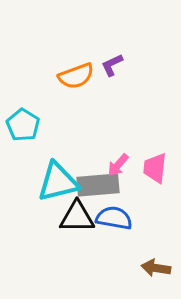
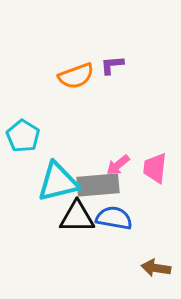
purple L-shape: rotated 20 degrees clockwise
cyan pentagon: moved 11 px down
pink arrow: rotated 10 degrees clockwise
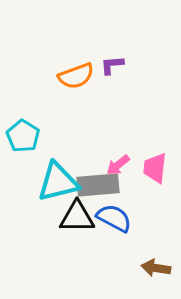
blue semicircle: rotated 18 degrees clockwise
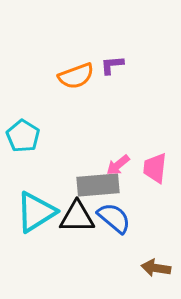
cyan triangle: moved 22 px left, 30 px down; rotated 18 degrees counterclockwise
blue semicircle: rotated 12 degrees clockwise
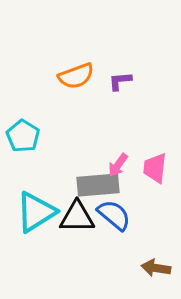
purple L-shape: moved 8 px right, 16 px down
pink arrow: rotated 15 degrees counterclockwise
blue semicircle: moved 3 px up
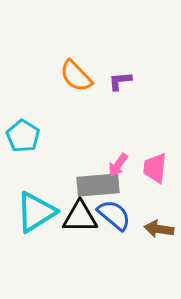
orange semicircle: rotated 66 degrees clockwise
black triangle: moved 3 px right
brown arrow: moved 3 px right, 39 px up
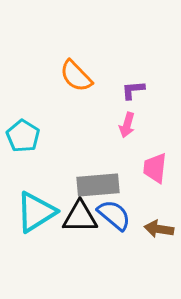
purple L-shape: moved 13 px right, 9 px down
pink arrow: moved 9 px right, 40 px up; rotated 20 degrees counterclockwise
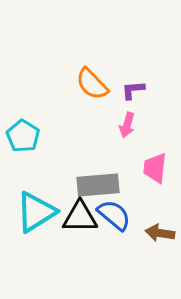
orange semicircle: moved 16 px right, 8 px down
brown arrow: moved 1 px right, 4 px down
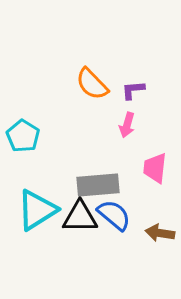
cyan triangle: moved 1 px right, 2 px up
